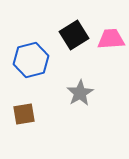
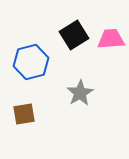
blue hexagon: moved 2 px down
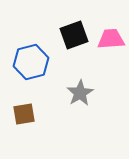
black square: rotated 12 degrees clockwise
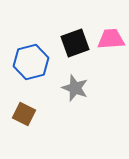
black square: moved 1 px right, 8 px down
gray star: moved 5 px left, 5 px up; rotated 20 degrees counterclockwise
brown square: rotated 35 degrees clockwise
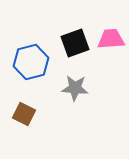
gray star: rotated 16 degrees counterclockwise
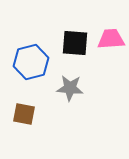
black square: rotated 24 degrees clockwise
gray star: moved 5 px left
brown square: rotated 15 degrees counterclockwise
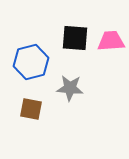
pink trapezoid: moved 2 px down
black square: moved 5 px up
brown square: moved 7 px right, 5 px up
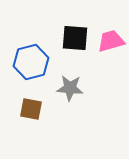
pink trapezoid: rotated 12 degrees counterclockwise
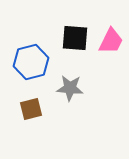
pink trapezoid: rotated 132 degrees clockwise
brown square: rotated 25 degrees counterclockwise
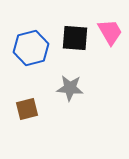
pink trapezoid: moved 1 px left, 9 px up; rotated 56 degrees counterclockwise
blue hexagon: moved 14 px up
brown square: moved 4 px left
